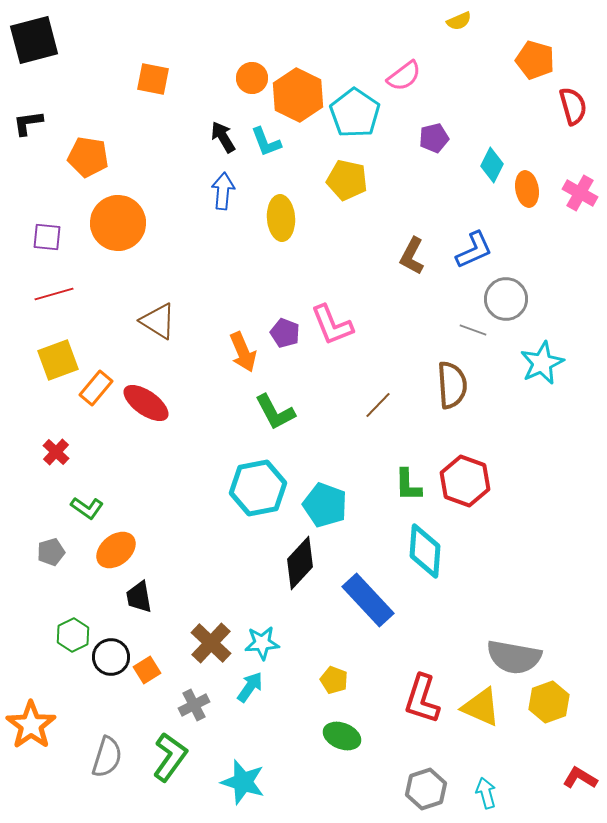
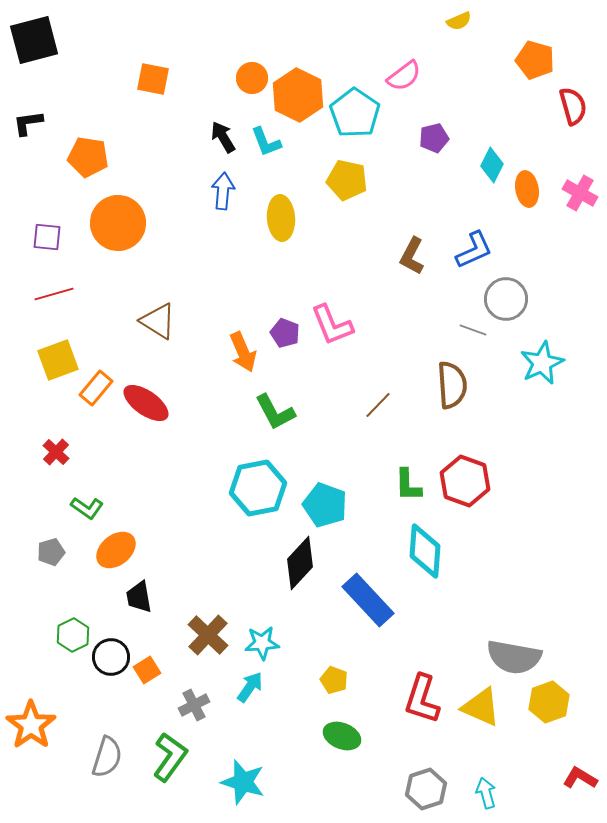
brown cross at (211, 643): moved 3 px left, 8 px up
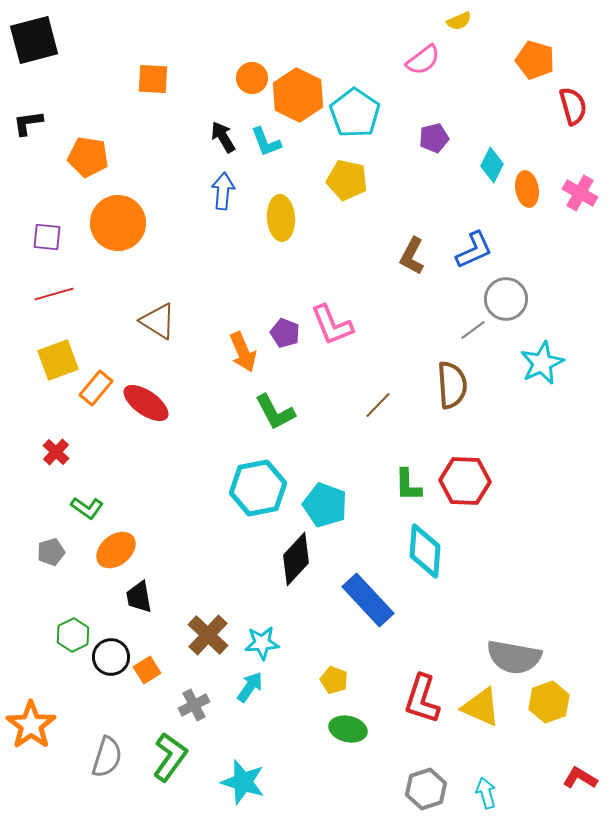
pink semicircle at (404, 76): moved 19 px right, 16 px up
orange square at (153, 79): rotated 8 degrees counterclockwise
gray line at (473, 330): rotated 56 degrees counterclockwise
red hexagon at (465, 481): rotated 18 degrees counterclockwise
black diamond at (300, 563): moved 4 px left, 4 px up
green ellipse at (342, 736): moved 6 px right, 7 px up; rotated 9 degrees counterclockwise
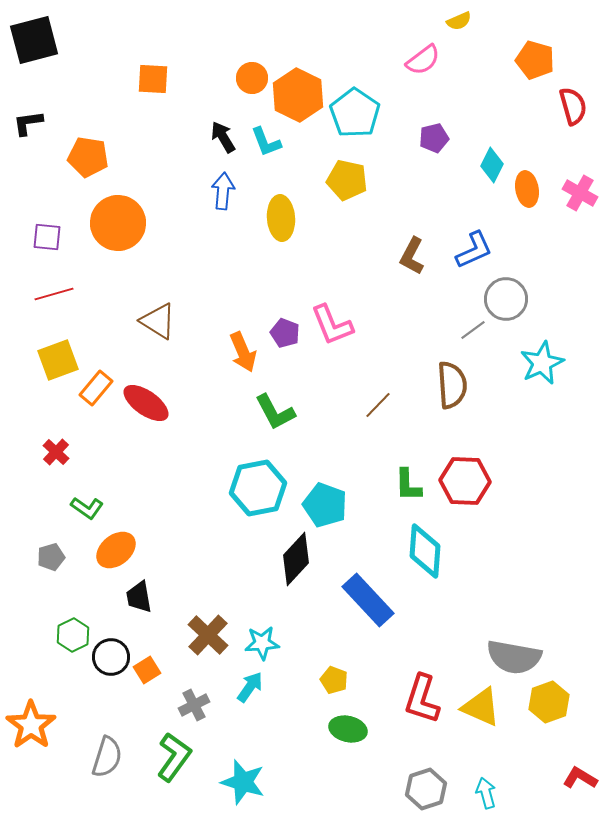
gray pentagon at (51, 552): moved 5 px down
green L-shape at (170, 757): moved 4 px right
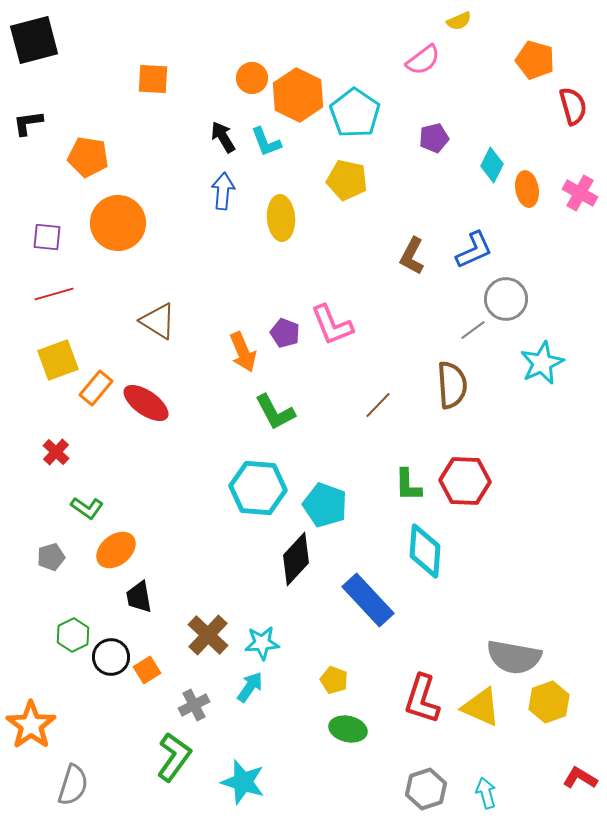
cyan hexagon at (258, 488): rotated 16 degrees clockwise
gray semicircle at (107, 757): moved 34 px left, 28 px down
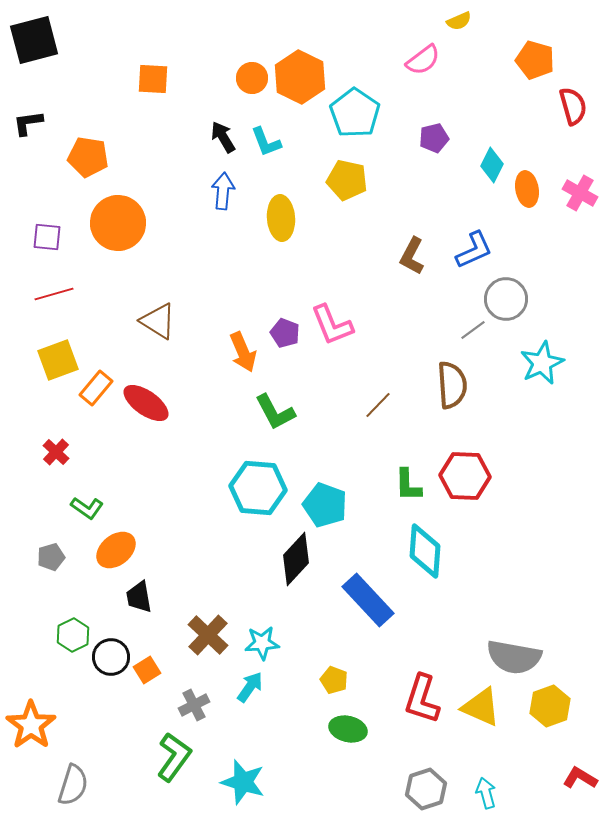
orange hexagon at (298, 95): moved 2 px right, 18 px up
red hexagon at (465, 481): moved 5 px up
yellow hexagon at (549, 702): moved 1 px right, 4 px down
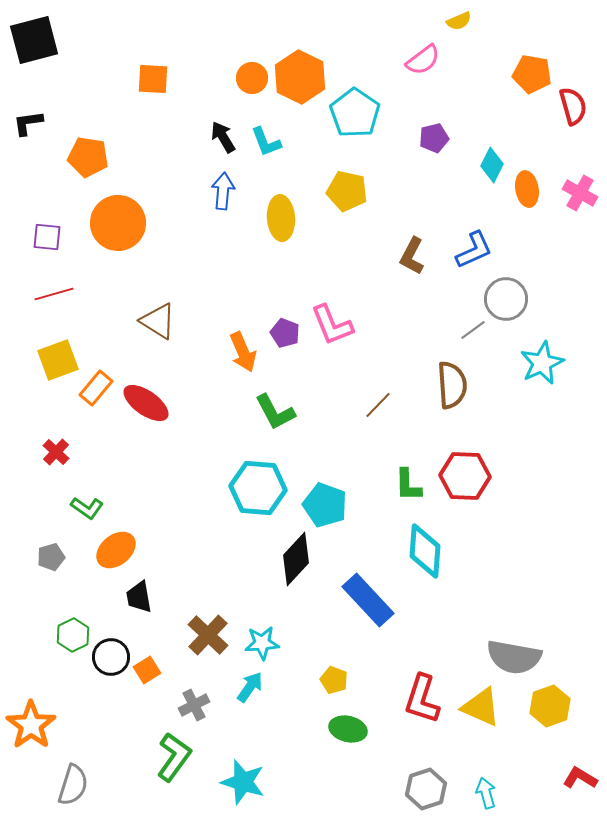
orange pentagon at (535, 60): moved 3 px left, 14 px down; rotated 6 degrees counterclockwise
yellow pentagon at (347, 180): moved 11 px down
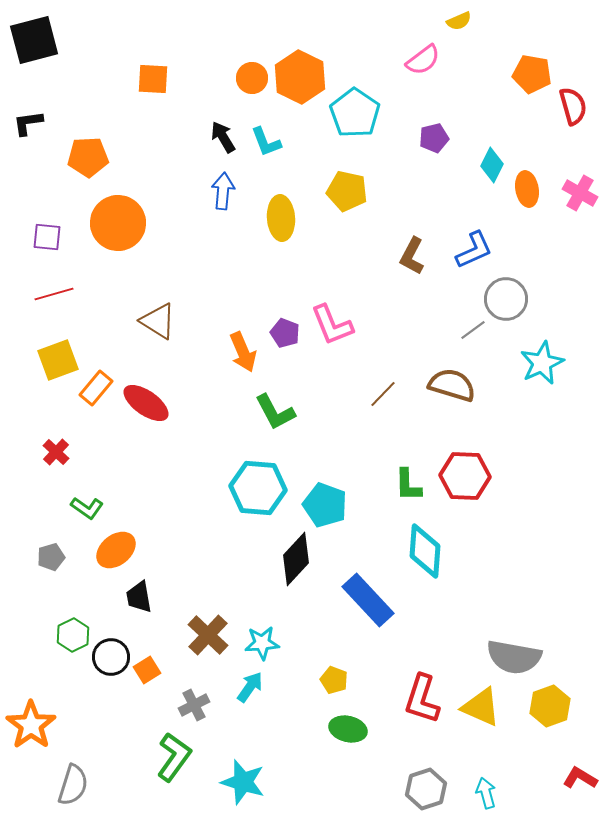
orange pentagon at (88, 157): rotated 12 degrees counterclockwise
brown semicircle at (452, 385): rotated 69 degrees counterclockwise
brown line at (378, 405): moved 5 px right, 11 px up
